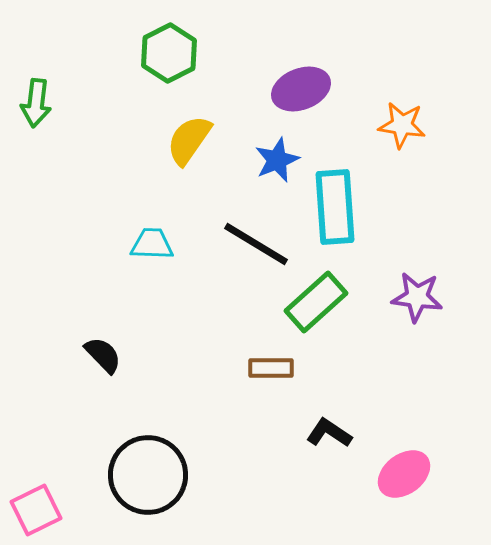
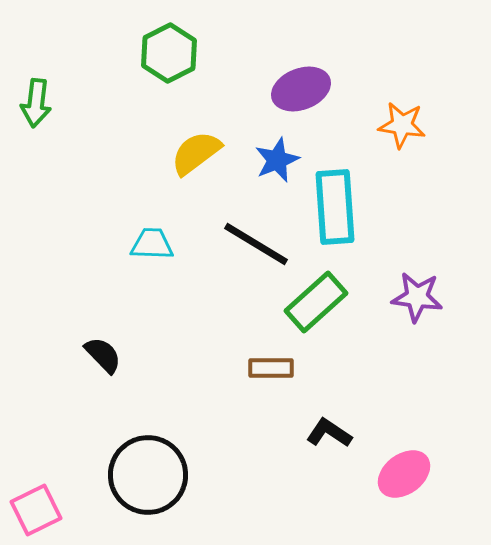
yellow semicircle: moved 7 px right, 13 px down; rotated 18 degrees clockwise
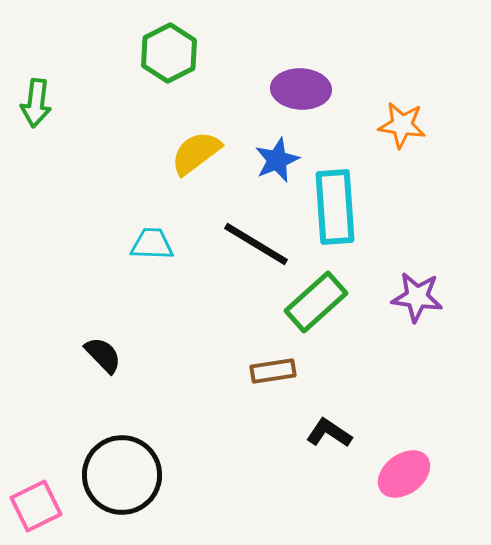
purple ellipse: rotated 24 degrees clockwise
brown rectangle: moved 2 px right, 3 px down; rotated 9 degrees counterclockwise
black circle: moved 26 px left
pink square: moved 4 px up
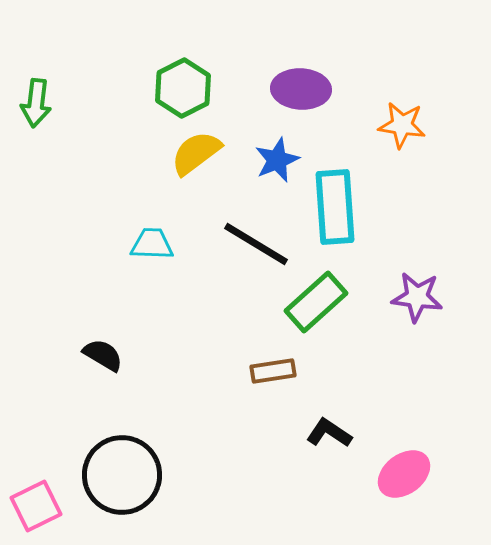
green hexagon: moved 14 px right, 35 px down
black semicircle: rotated 15 degrees counterclockwise
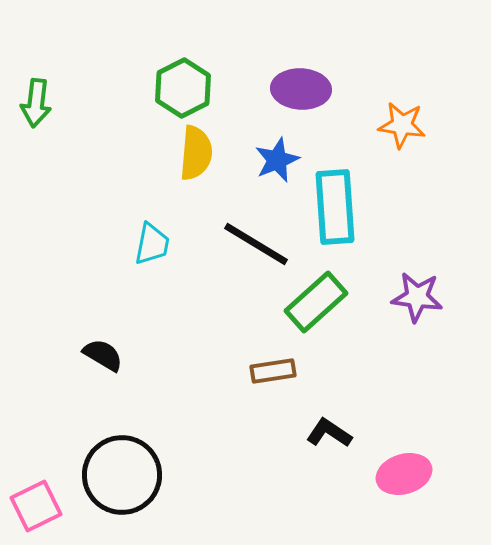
yellow semicircle: rotated 132 degrees clockwise
cyan trapezoid: rotated 99 degrees clockwise
pink ellipse: rotated 20 degrees clockwise
